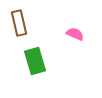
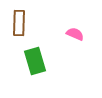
brown rectangle: rotated 15 degrees clockwise
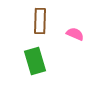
brown rectangle: moved 21 px right, 2 px up
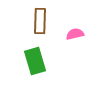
pink semicircle: rotated 36 degrees counterclockwise
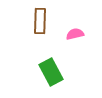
green rectangle: moved 16 px right, 11 px down; rotated 12 degrees counterclockwise
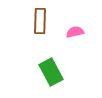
pink semicircle: moved 2 px up
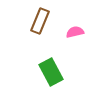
brown rectangle: rotated 20 degrees clockwise
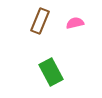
pink semicircle: moved 9 px up
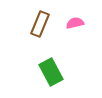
brown rectangle: moved 3 px down
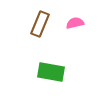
green rectangle: rotated 52 degrees counterclockwise
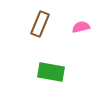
pink semicircle: moved 6 px right, 4 px down
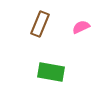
pink semicircle: rotated 12 degrees counterclockwise
